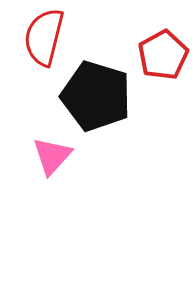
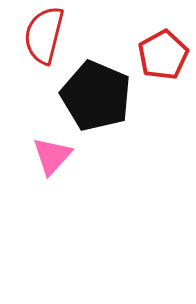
red semicircle: moved 2 px up
black pentagon: rotated 6 degrees clockwise
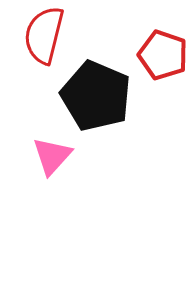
red pentagon: rotated 24 degrees counterclockwise
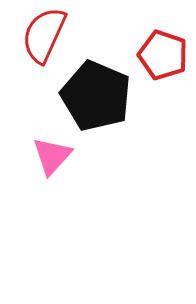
red semicircle: rotated 10 degrees clockwise
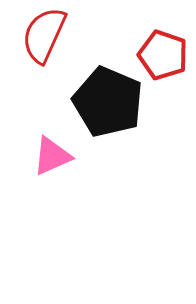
black pentagon: moved 12 px right, 6 px down
pink triangle: rotated 24 degrees clockwise
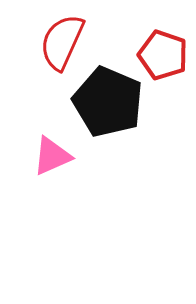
red semicircle: moved 18 px right, 7 px down
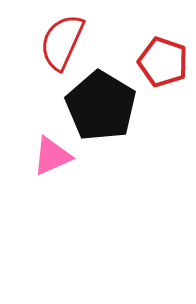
red pentagon: moved 7 px down
black pentagon: moved 7 px left, 4 px down; rotated 8 degrees clockwise
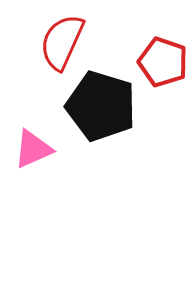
black pentagon: rotated 14 degrees counterclockwise
pink triangle: moved 19 px left, 7 px up
